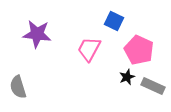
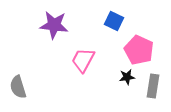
purple star: moved 17 px right, 9 px up
pink trapezoid: moved 6 px left, 11 px down
black star: rotated 14 degrees clockwise
gray rectangle: rotated 75 degrees clockwise
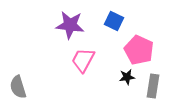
purple star: moved 16 px right
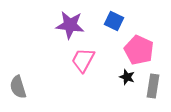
black star: rotated 28 degrees clockwise
